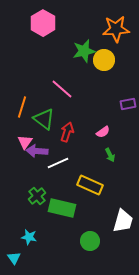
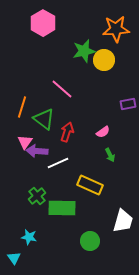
green rectangle: rotated 12 degrees counterclockwise
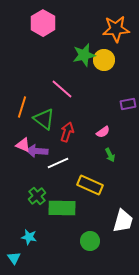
green star: moved 4 px down
pink triangle: moved 2 px left, 3 px down; rotated 42 degrees counterclockwise
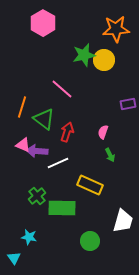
pink semicircle: rotated 144 degrees clockwise
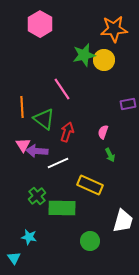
pink hexagon: moved 3 px left, 1 px down
orange star: moved 2 px left
pink line: rotated 15 degrees clockwise
orange line: rotated 20 degrees counterclockwise
pink triangle: rotated 35 degrees clockwise
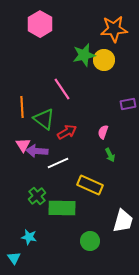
red arrow: rotated 42 degrees clockwise
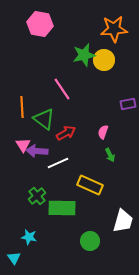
pink hexagon: rotated 20 degrees counterclockwise
red arrow: moved 1 px left, 1 px down
